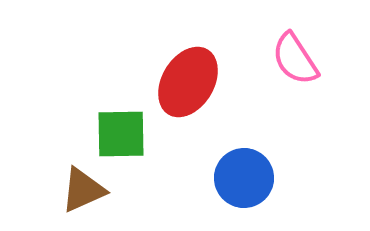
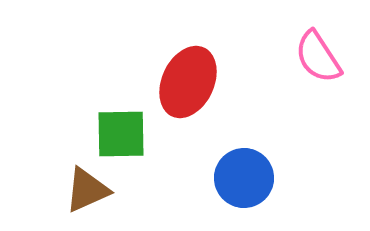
pink semicircle: moved 23 px right, 2 px up
red ellipse: rotated 6 degrees counterclockwise
brown triangle: moved 4 px right
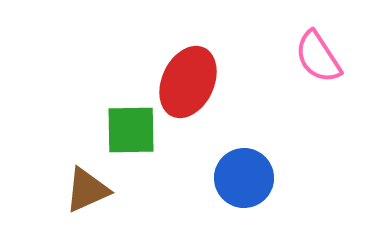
green square: moved 10 px right, 4 px up
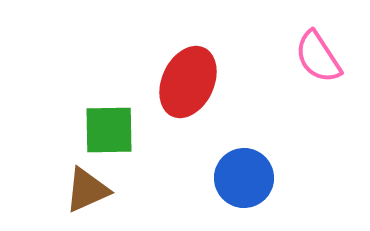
green square: moved 22 px left
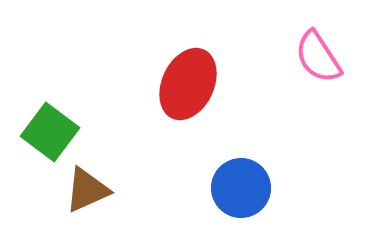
red ellipse: moved 2 px down
green square: moved 59 px left, 2 px down; rotated 38 degrees clockwise
blue circle: moved 3 px left, 10 px down
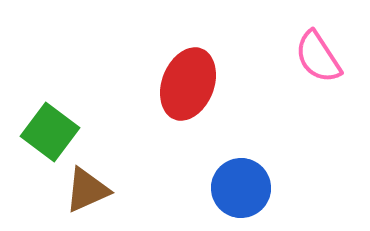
red ellipse: rotated 4 degrees counterclockwise
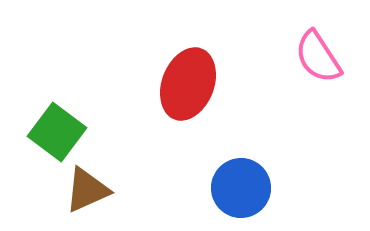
green square: moved 7 px right
